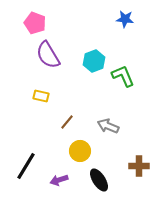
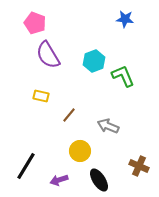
brown line: moved 2 px right, 7 px up
brown cross: rotated 24 degrees clockwise
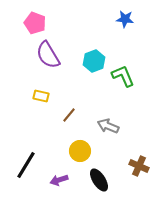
black line: moved 1 px up
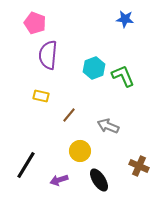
purple semicircle: rotated 36 degrees clockwise
cyan hexagon: moved 7 px down
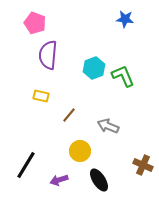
brown cross: moved 4 px right, 1 px up
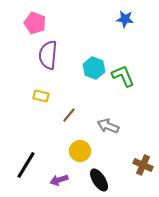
cyan hexagon: rotated 20 degrees counterclockwise
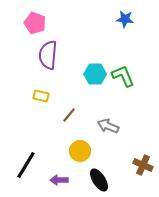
cyan hexagon: moved 1 px right, 6 px down; rotated 20 degrees counterclockwise
purple arrow: rotated 18 degrees clockwise
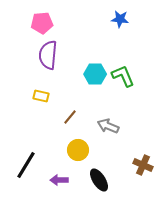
blue star: moved 5 px left
pink pentagon: moved 7 px right; rotated 25 degrees counterclockwise
brown line: moved 1 px right, 2 px down
yellow circle: moved 2 px left, 1 px up
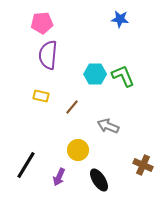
brown line: moved 2 px right, 10 px up
purple arrow: moved 3 px up; rotated 66 degrees counterclockwise
